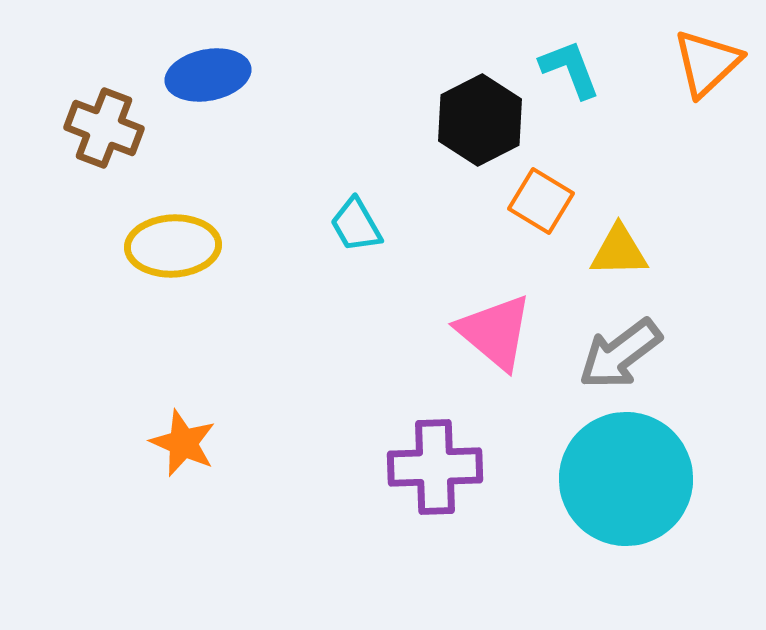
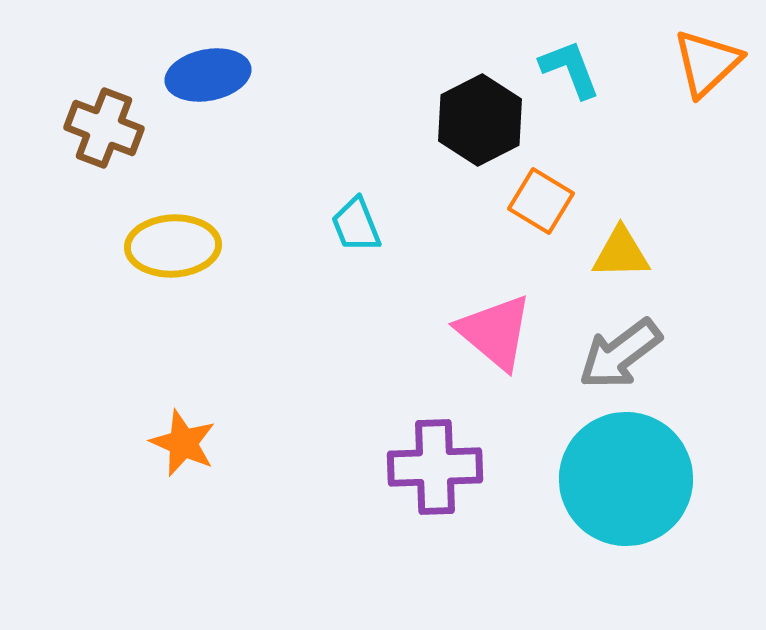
cyan trapezoid: rotated 8 degrees clockwise
yellow triangle: moved 2 px right, 2 px down
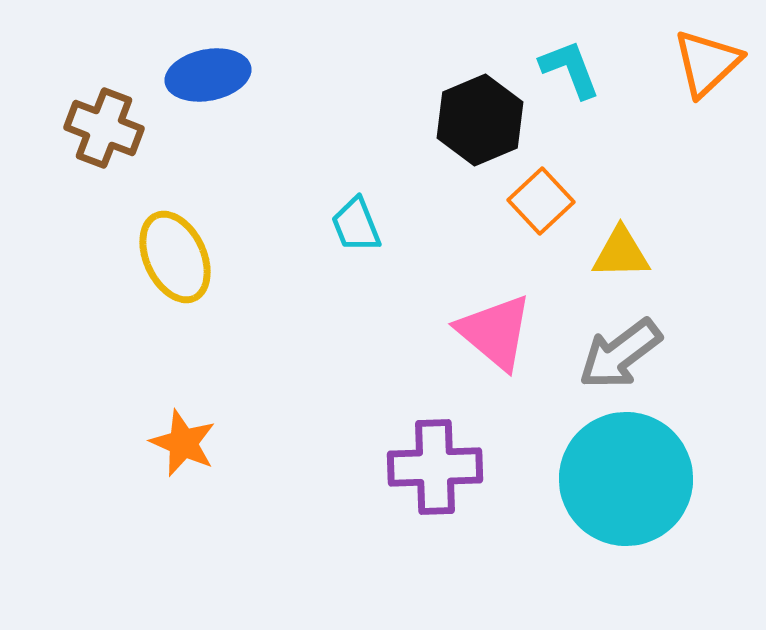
black hexagon: rotated 4 degrees clockwise
orange square: rotated 16 degrees clockwise
yellow ellipse: moved 2 px right, 11 px down; rotated 68 degrees clockwise
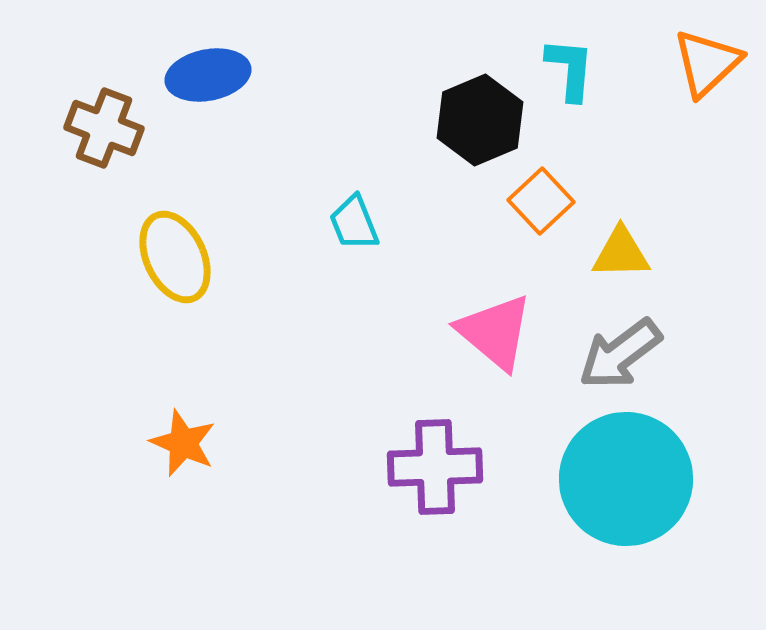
cyan L-shape: rotated 26 degrees clockwise
cyan trapezoid: moved 2 px left, 2 px up
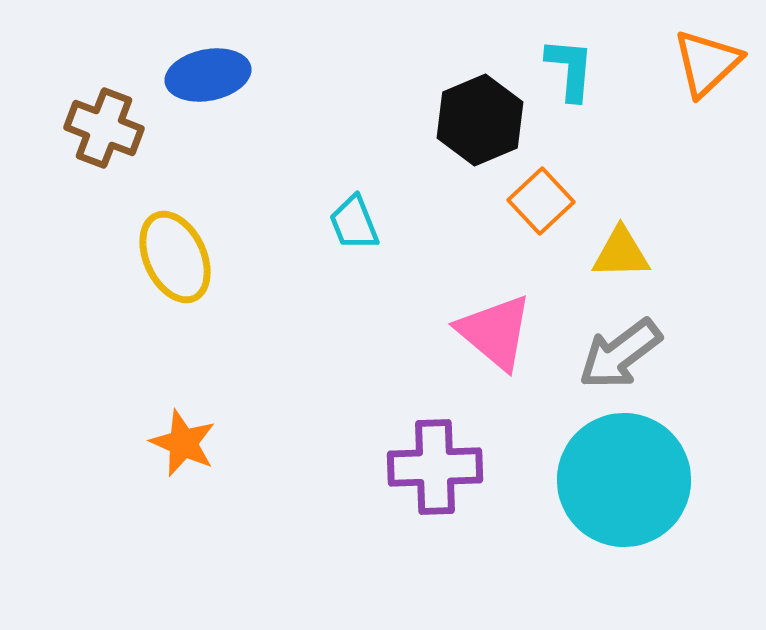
cyan circle: moved 2 px left, 1 px down
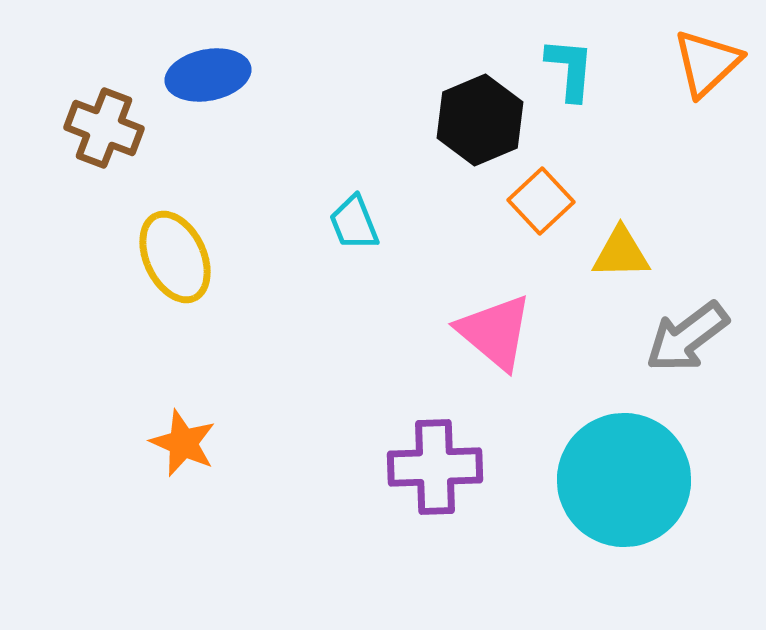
gray arrow: moved 67 px right, 17 px up
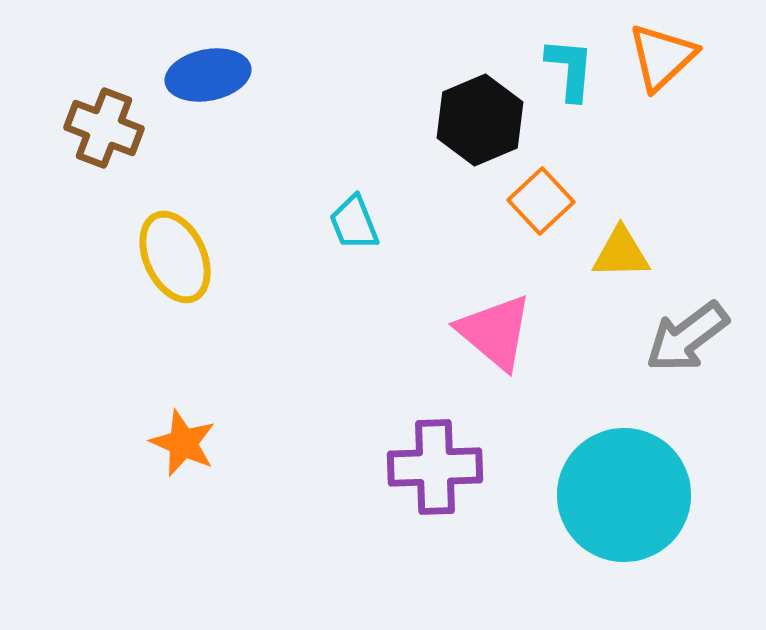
orange triangle: moved 45 px left, 6 px up
cyan circle: moved 15 px down
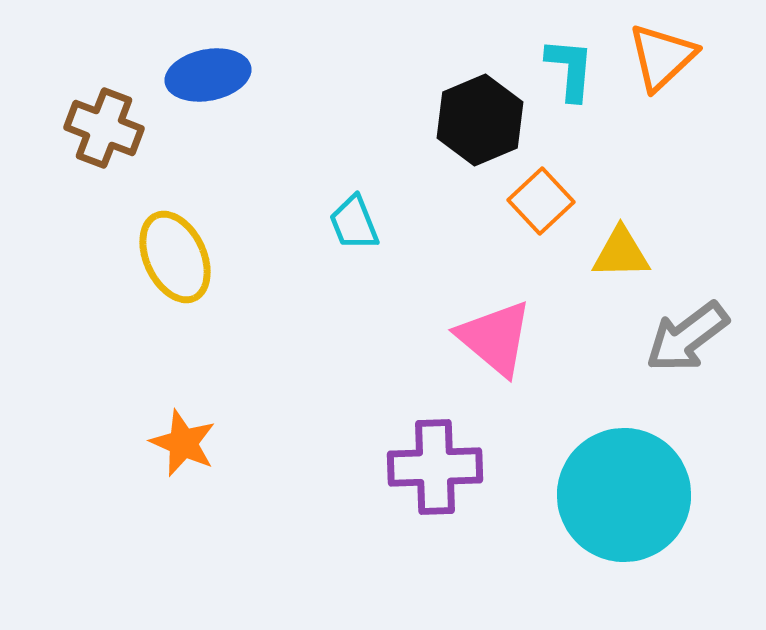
pink triangle: moved 6 px down
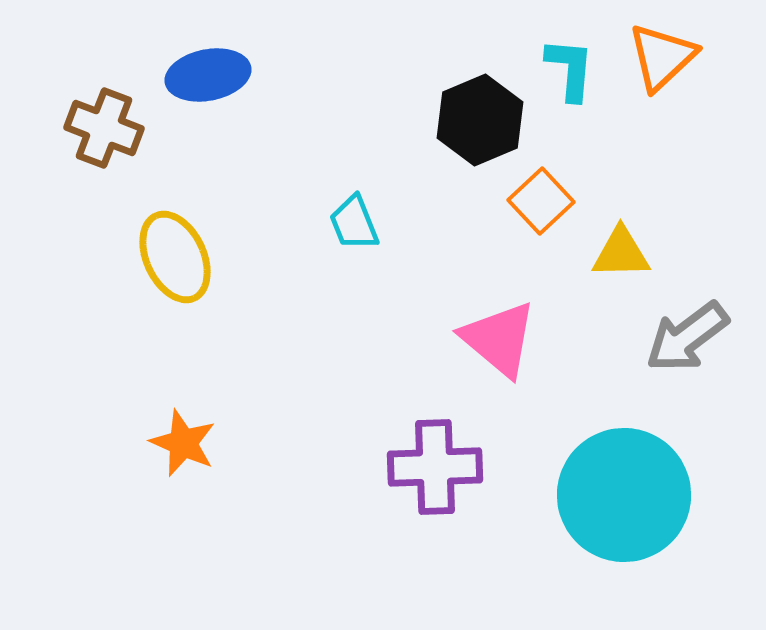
pink triangle: moved 4 px right, 1 px down
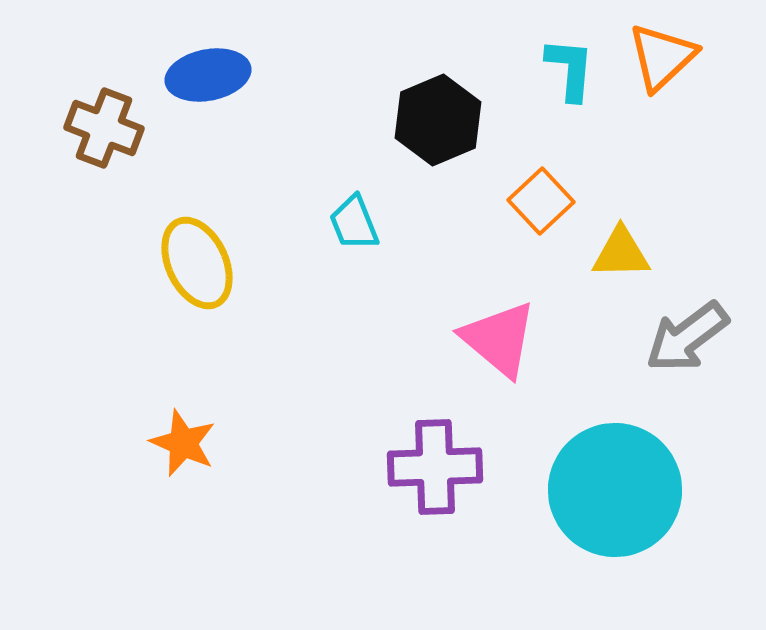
black hexagon: moved 42 px left
yellow ellipse: moved 22 px right, 6 px down
cyan circle: moved 9 px left, 5 px up
